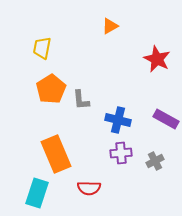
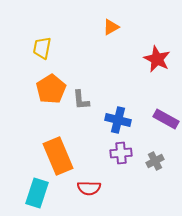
orange triangle: moved 1 px right, 1 px down
orange rectangle: moved 2 px right, 2 px down
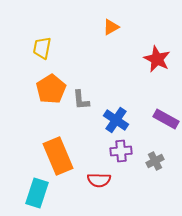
blue cross: moved 2 px left; rotated 20 degrees clockwise
purple cross: moved 2 px up
red semicircle: moved 10 px right, 8 px up
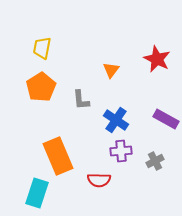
orange triangle: moved 43 px down; rotated 24 degrees counterclockwise
orange pentagon: moved 10 px left, 2 px up
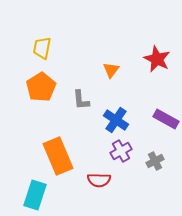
purple cross: rotated 25 degrees counterclockwise
cyan rectangle: moved 2 px left, 2 px down
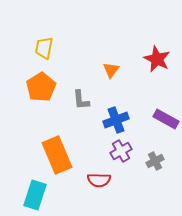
yellow trapezoid: moved 2 px right
blue cross: rotated 35 degrees clockwise
orange rectangle: moved 1 px left, 1 px up
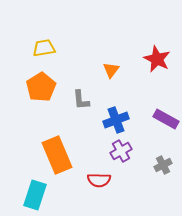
yellow trapezoid: rotated 70 degrees clockwise
gray cross: moved 8 px right, 4 px down
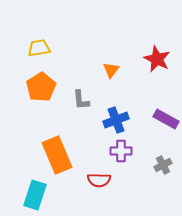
yellow trapezoid: moved 5 px left
purple cross: rotated 30 degrees clockwise
